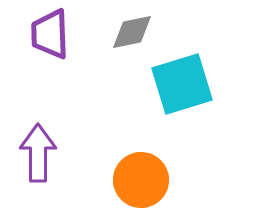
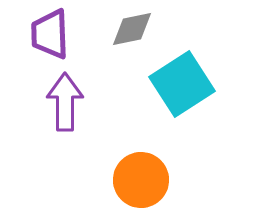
gray diamond: moved 3 px up
cyan square: rotated 16 degrees counterclockwise
purple arrow: moved 27 px right, 51 px up
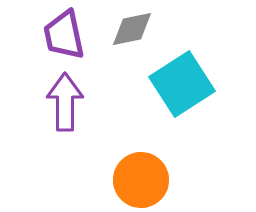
purple trapezoid: moved 14 px right, 1 px down; rotated 10 degrees counterclockwise
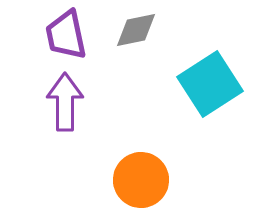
gray diamond: moved 4 px right, 1 px down
purple trapezoid: moved 2 px right
cyan square: moved 28 px right
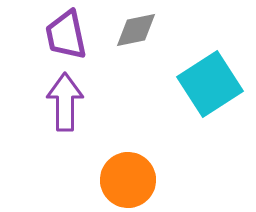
orange circle: moved 13 px left
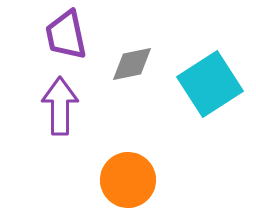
gray diamond: moved 4 px left, 34 px down
purple arrow: moved 5 px left, 4 px down
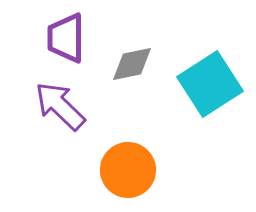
purple trapezoid: moved 3 px down; rotated 12 degrees clockwise
purple arrow: rotated 46 degrees counterclockwise
orange circle: moved 10 px up
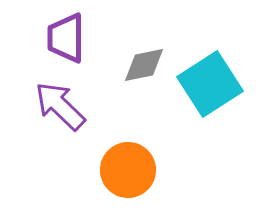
gray diamond: moved 12 px right, 1 px down
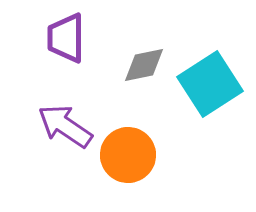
purple arrow: moved 5 px right, 20 px down; rotated 10 degrees counterclockwise
orange circle: moved 15 px up
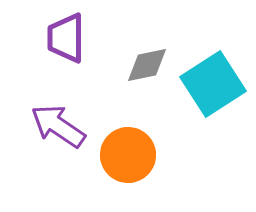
gray diamond: moved 3 px right
cyan square: moved 3 px right
purple arrow: moved 7 px left
